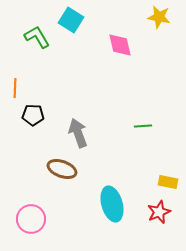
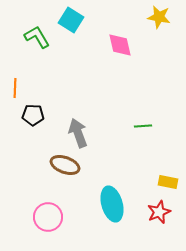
brown ellipse: moved 3 px right, 4 px up
pink circle: moved 17 px right, 2 px up
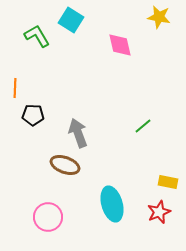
green L-shape: moved 1 px up
green line: rotated 36 degrees counterclockwise
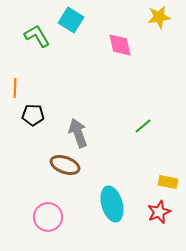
yellow star: rotated 20 degrees counterclockwise
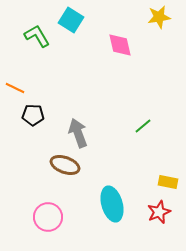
orange line: rotated 66 degrees counterclockwise
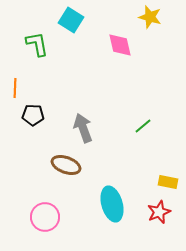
yellow star: moved 9 px left; rotated 25 degrees clockwise
green L-shape: moved 8 px down; rotated 20 degrees clockwise
orange line: rotated 66 degrees clockwise
gray arrow: moved 5 px right, 5 px up
brown ellipse: moved 1 px right
pink circle: moved 3 px left
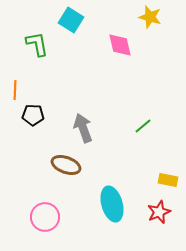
orange line: moved 2 px down
yellow rectangle: moved 2 px up
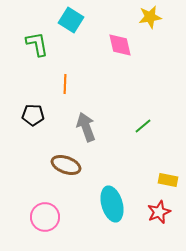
yellow star: rotated 25 degrees counterclockwise
orange line: moved 50 px right, 6 px up
gray arrow: moved 3 px right, 1 px up
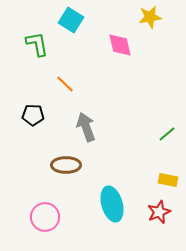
orange line: rotated 48 degrees counterclockwise
green line: moved 24 px right, 8 px down
brown ellipse: rotated 20 degrees counterclockwise
